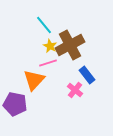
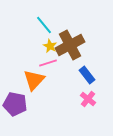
pink cross: moved 13 px right, 9 px down
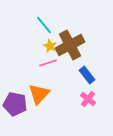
orange triangle: moved 5 px right, 14 px down
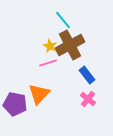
cyan line: moved 19 px right, 5 px up
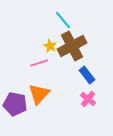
brown cross: moved 2 px right, 1 px down
pink line: moved 9 px left
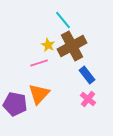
yellow star: moved 2 px left, 1 px up
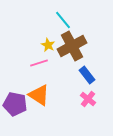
orange triangle: moved 1 px down; rotated 40 degrees counterclockwise
